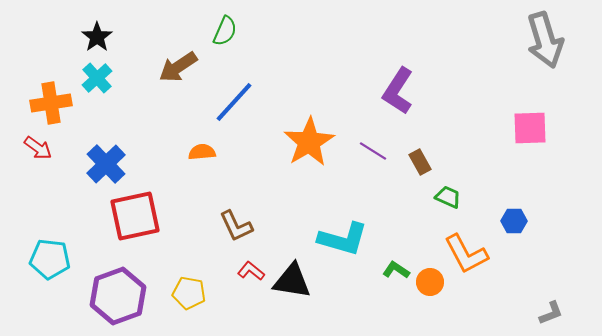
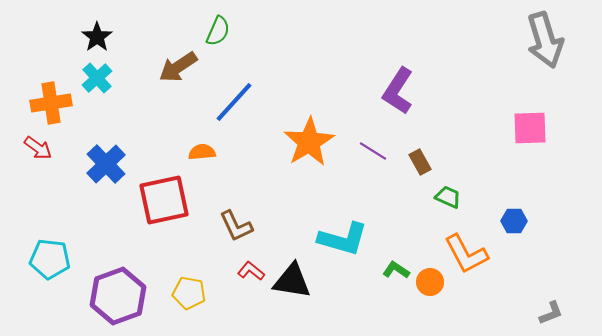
green semicircle: moved 7 px left
red square: moved 29 px right, 16 px up
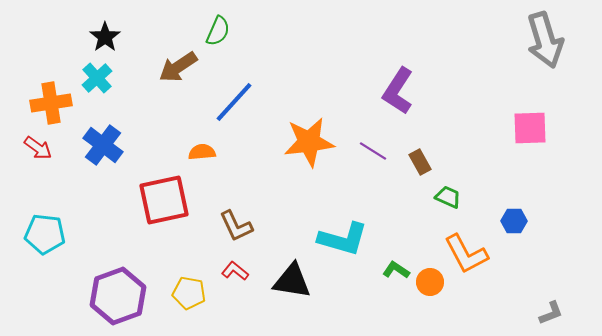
black star: moved 8 px right
orange star: rotated 24 degrees clockwise
blue cross: moved 3 px left, 19 px up; rotated 9 degrees counterclockwise
cyan pentagon: moved 5 px left, 25 px up
red L-shape: moved 16 px left
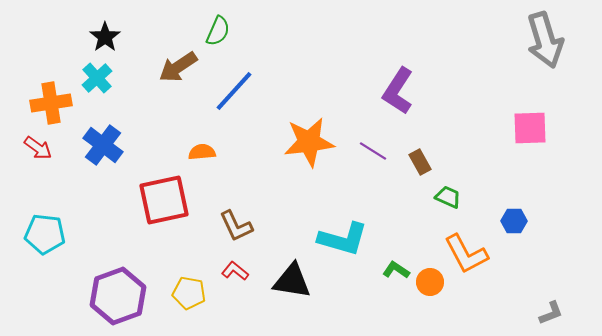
blue line: moved 11 px up
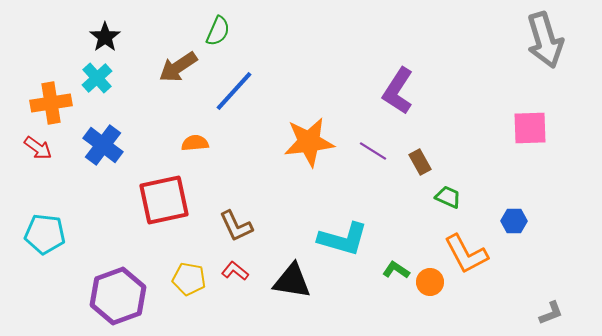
orange semicircle: moved 7 px left, 9 px up
yellow pentagon: moved 14 px up
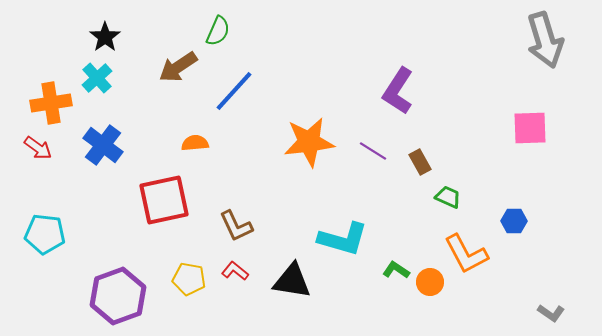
gray L-shape: rotated 56 degrees clockwise
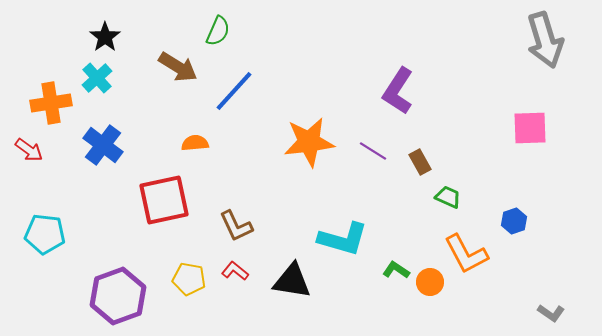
brown arrow: rotated 114 degrees counterclockwise
red arrow: moved 9 px left, 2 px down
blue hexagon: rotated 20 degrees counterclockwise
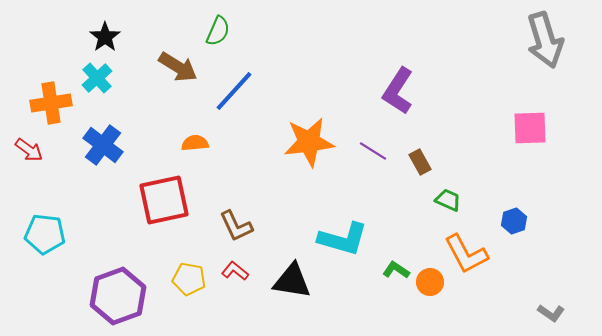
green trapezoid: moved 3 px down
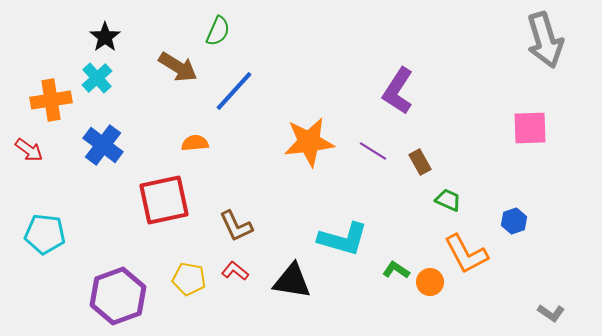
orange cross: moved 3 px up
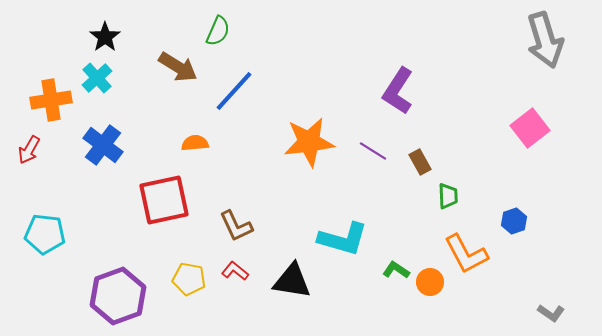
pink square: rotated 36 degrees counterclockwise
red arrow: rotated 84 degrees clockwise
green trapezoid: moved 4 px up; rotated 64 degrees clockwise
